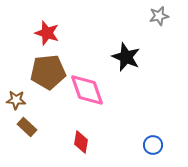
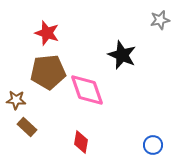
gray star: moved 1 px right, 4 px down
black star: moved 4 px left, 2 px up
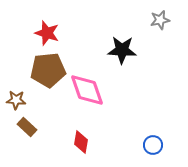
black star: moved 5 px up; rotated 20 degrees counterclockwise
brown pentagon: moved 2 px up
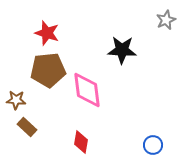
gray star: moved 6 px right; rotated 12 degrees counterclockwise
pink diamond: rotated 12 degrees clockwise
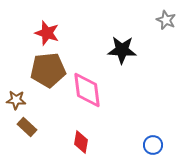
gray star: rotated 24 degrees counterclockwise
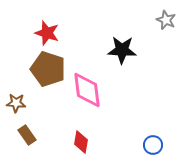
brown pentagon: moved 1 px up; rotated 24 degrees clockwise
brown star: moved 3 px down
brown rectangle: moved 8 px down; rotated 12 degrees clockwise
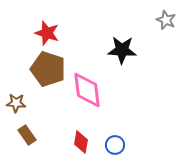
blue circle: moved 38 px left
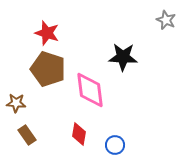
black star: moved 1 px right, 7 px down
pink diamond: moved 3 px right
red diamond: moved 2 px left, 8 px up
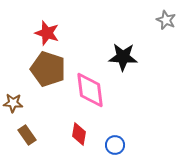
brown star: moved 3 px left
